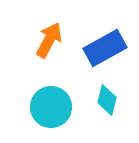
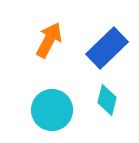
blue rectangle: moved 2 px right; rotated 15 degrees counterclockwise
cyan circle: moved 1 px right, 3 px down
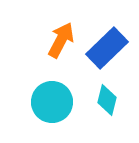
orange arrow: moved 12 px right
cyan circle: moved 8 px up
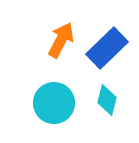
cyan circle: moved 2 px right, 1 px down
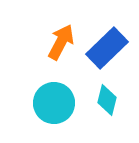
orange arrow: moved 2 px down
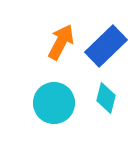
blue rectangle: moved 1 px left, 2 px up
cyan diamond: moved 1 px left, 2 px up
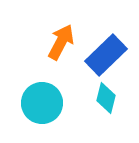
blue rectangle: moved 9 px down
cyan circle: moved 12 px left
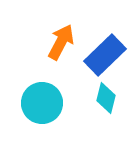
blue rectangle: moved 1 px left
